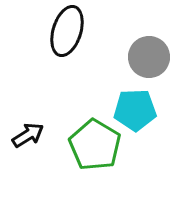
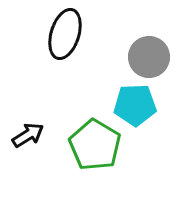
black ellipse: moved 2 px left, 3 px down
cyan pentagon: moved 5 px up
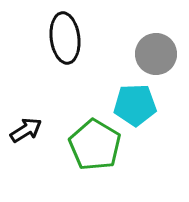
black ellipse: moved 4 px down; rotated 24 degrees counterclockwise
gray circle: moved 7 px right, 3 px up
black arrow: moved 2 px left, 5 px up
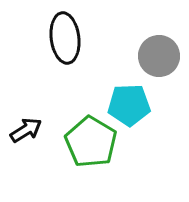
gray circle: moved 3 px right, 2 px down
cyan pentagon: moved 6 px left
green pentagon: moved 4 px left, 3 px up
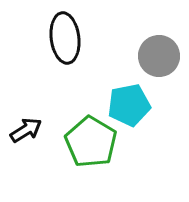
cyan pentagon: rotated 9 degrees counterclockwise
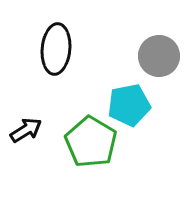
black ellipse: moved 9 px left, 11 px down; rotated 12 degrees clockwise
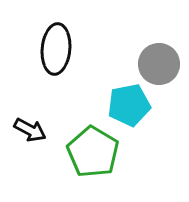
gray circle: moved 8 px down
black arrow: moved 4 px right; rotated 60 degrees clockwise
green pentagon: moved 2 px right, 10 px down
